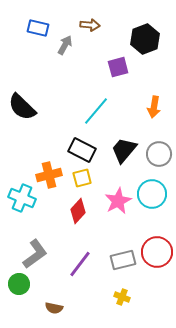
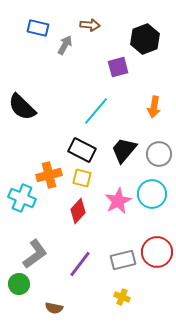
yellow square: rotated 30 degrees clockwise
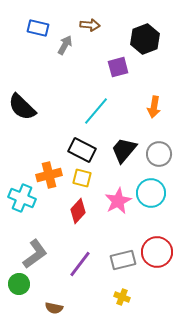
cyan circle: moved 1 px left, 1 px up
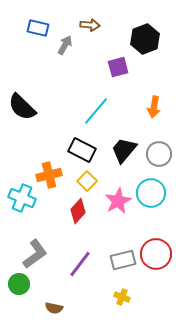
yellow square: moved 5 px right, 3 px down; rotated 30 degrees clockwise
red circle: moved 1 px left, 2 px down
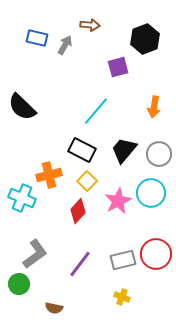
blue rectangle: moved 1 px left, 10 px down
